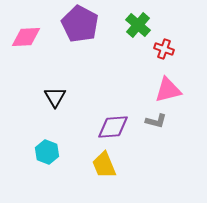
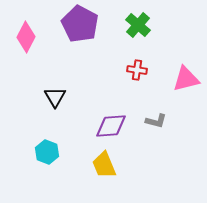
pink diamond: rotated 60 degrees counterclockwise
red cross: moved 27 px left, 21 px down; rotated 12 degrees counterclockwise
pink triangle: moved 18 px right, 11 px up
purple diamond: moved 2 px left, 1 px up
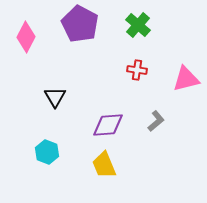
gray L-shape: rotated 55 degrees counterclockwise
purple diamond: moved 3 px left, 1 px up
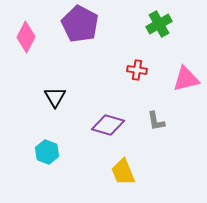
green cross: moved 21 px right, 1 px up; rotated 20 degrees clockwise
gray L-shape: rotated 120 degrees clockwise
purple diamond: rotated 20 degrees clockwise
yellow trapezoid: moved 19 px right, 7 px down
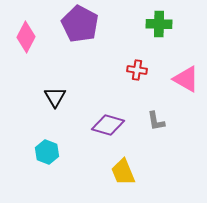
green cross: rotated 30 degrees clockwise
pink triangle: rotated 44 degrees clockwise
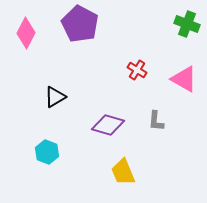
green cross: moved 28 px right; rotated 20 degrees clockwise
pink diamond: moved 4 px up
red cross: rotated 24 degrees clockwise
pink triangle: moved 2 px left
black triangle: rotated 30 degrees clockwise
gray L-shape: rotated 15 degrees clockwise
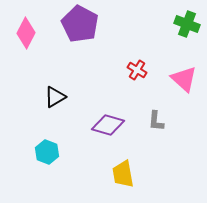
pink triangle: rotated 12 degrees clockwise
yellow trapezoid: moved 2 px down; rotated 12 degrees clockwise
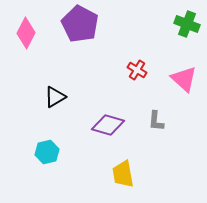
cyan hexagon: rotated 25 degrees clockwise
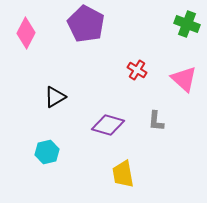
purple pentagon: moved 6 px right
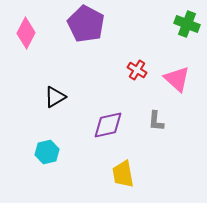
pink triangle: moved 7 px left
purple diamond: rotated 28 degrees counterclockwise
